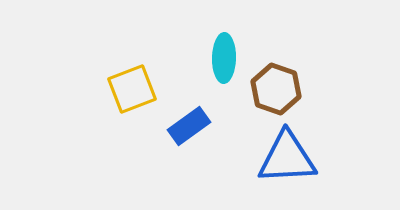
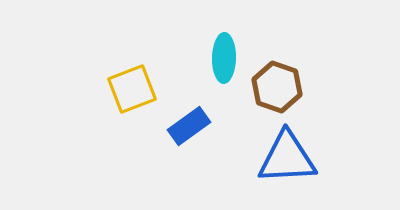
brown hexagon: moved 1 px right, 2 px up
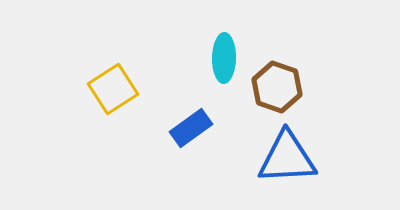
yellow square: moved 19 px left; rotated 12 degrees counterclockwise
blue rectangle: moved 2 px right, 2 px down
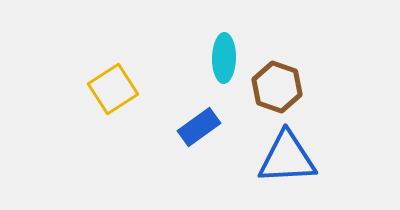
blue rectangle: moved 8 px right, 1 px up
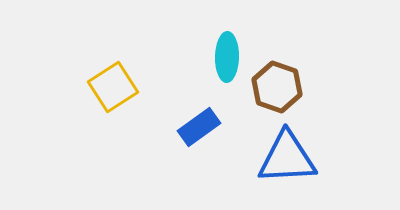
cyan ellipse: moved 3 px right, 1 px up
yellow square: moved 2 px up
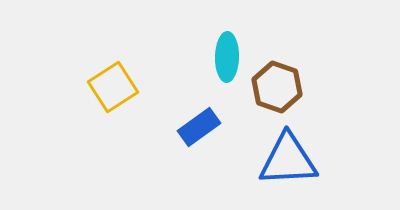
blue triangle: moved 1 px right, 2 px down
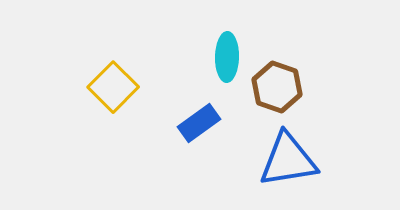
yellow square: rotated 12 degrees counterclockwise
blue rectangle: moved 4 px up
blue triangle: rotated 6 degrees counterclockwise
